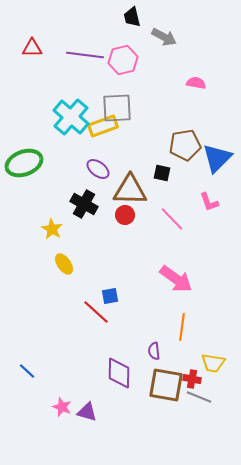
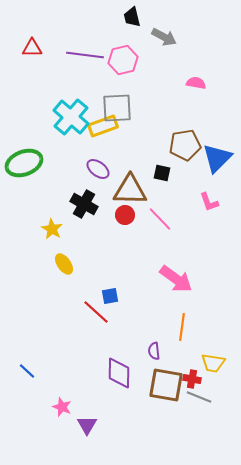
pink line: moved 12 px left
purple triangle: moved 13 px down; rotated 45 degrees clockwise
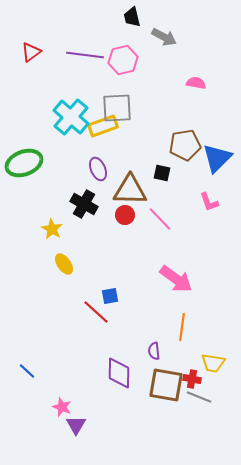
red triangle: moved 1 px left, 4 px down; rotated 35 degrees counterclockwise
purple ellipse: rotated 30 degrees clockwise
purple triangle: moved 11 px left
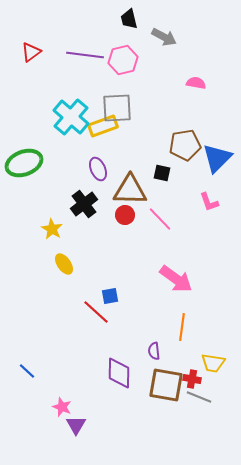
black trapezoid: moved 3 px left, 2 px down
black cross: rotated 24 degrees clockwise
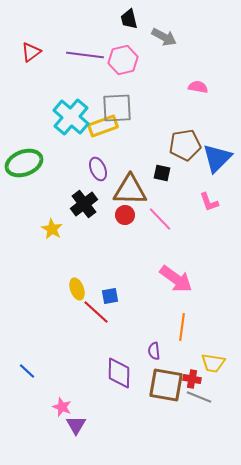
pink semicircle: moved 2 px right, 4 px down
yellow ellipse: moved 13 px right, 25 px down; rotated 15 degrees clockwise
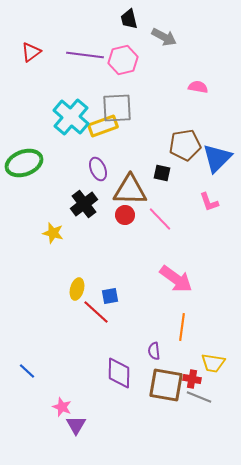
yellow star: moved 1 px right, 4 px down; rotated 15 degrees counterclockwise
yellow ellipse: rotated 35 degrees clockwise
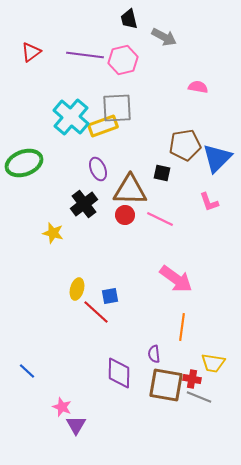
pink line: rotated 20 degrees counterclockwise
purple semicircle: moved 3 px down
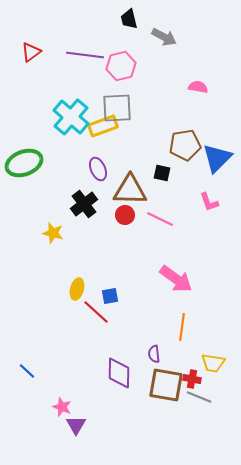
pink hexagon: moved 2 px left, 6 px down
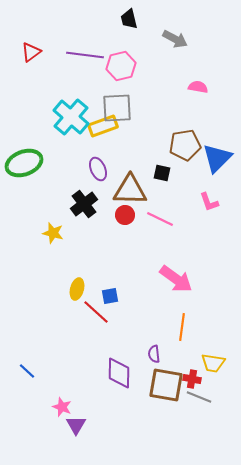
gray arrow: moved 11 px right, 2 px down
